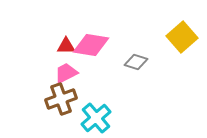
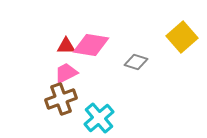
cyan cross: moved 3 px right
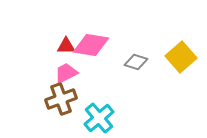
yellow square: moved 1 px left, 20 px down
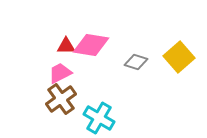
yellow square: moved 2 px left
pink trapezoid: moved 6 px left
brown cross: rotated 16 degrees counterclockwise
cyan cross: rotated 20 degrees counterclockwise
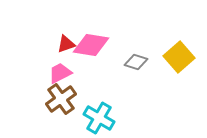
red triangle: moved 2 px up; rotated 18 degrees counterclockwise
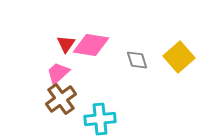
red triangle: rotated 36 degrees counterclockwise
gray diamond: moved 1 px right, 2 px up; rotated 55 degrees clockwise
pink trapezoid: moved 2 px left; rotated 15 degrees counterclockwise
cyan cross: moved 1 px right, 1 px down; rotated 36 degrees counterclockwise
